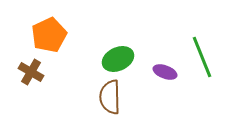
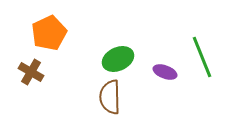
orange pentagon: moved 2 px up
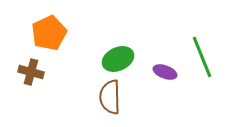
brown cross: rotated 15 degrees counterclockwise
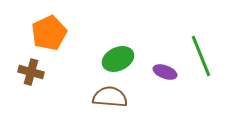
green line: moved 1 px left, 1 px up
brown semicircle: rotated 96 degrees clockwise
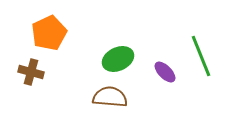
purple ellipse: rotated 25 degrees clockwise
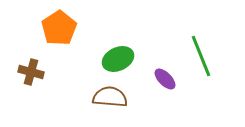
orange pentagon: moved 10 px right, 5 px up; rotated 8 degrees counterclockwise
purple ellipse: moved 7 px down
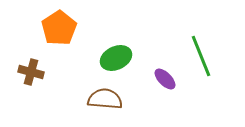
green ellipse: moved 2 px left, 1 px up
brown semicircle: moved 5 px left, 2 px down
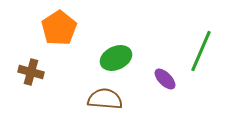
green line: moved 5 px up; rotated 45 degrees clockwise
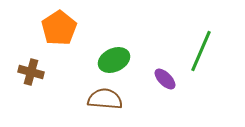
green ellipse: moved 2 px left, 2 px down
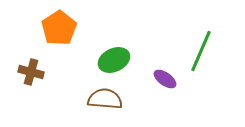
purple ellipse: rotated 10 degrees counterclockwise
